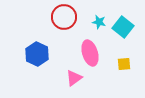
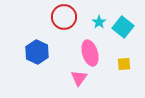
cyan star: rotated 24 degrees clockwise
blue hexagon: moved 2 px up
pink triangle: moved 5 px right; rotated 18 degrees counterclockwise
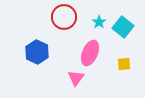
pink ellipse: rotated 40 degrees clockwise
pink triangle: moved 3 px left
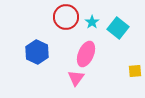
red circle: moved 2 px right
cyan star: moved 7 px left
cyan square: moved 5 px left, 1 px down
pink ellipse: moved 4 px left, 1 px down
yellow square: moved 11 px right, 7 px down
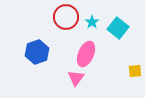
blue hexagon: rotated 15 degrees clockwise
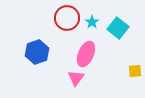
red circle: moved 1 px right, 1 px down
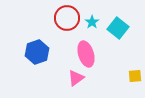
pink ellipse: rotated 40 degrees counterclockwise
yellow square: moved 5 px down
pink triangle: rotated 18 degrees clockwise
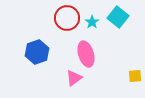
cyan square: moved 11 px up
pink triangle: moved 2 px left
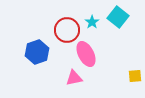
red circle: moved 12 px down
pink ellipse: rotated 10 degrees counterclockwise
pink triangle: rotated 24 degrees clockwise
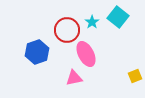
yellow square: rotated 16 degrees counterclockwise
